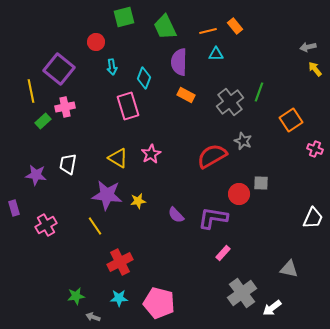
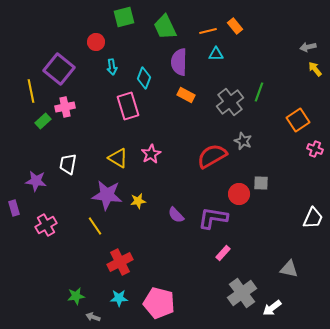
orange square at (291, 120): moved 7 px right
purple star at (36, 175): moved 6 px down
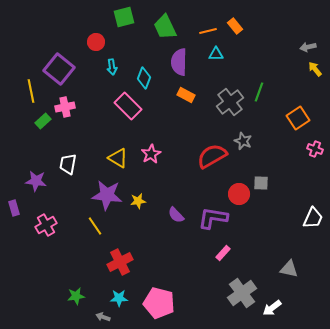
pink rectangle at (128, 106): rotated 28 degrees counterclockwise
orange square at (298, 120): moved 2 px up
gray arrow at (93, 317): moved 10 px right
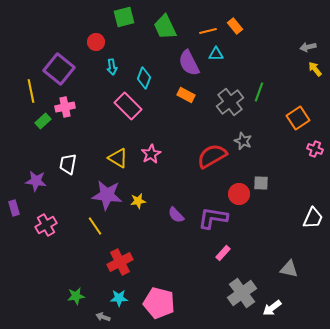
purple semicircle at (179, 62): moved 10 px right, 1 px down; rotated 28 degrees counterclockwise
